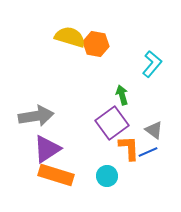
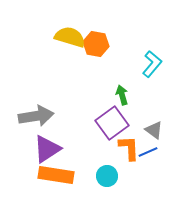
orange rectangle: rotated 8 degrees counterclockwise
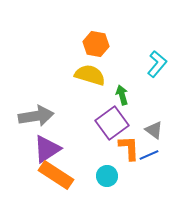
yellow semicircle: moved 20 px right, 38 px down
cyan L-shape: moved 5 px right
blue line: moved 1 px right, 3 px down
orange rectangle: rotated 24 degrees clockwise
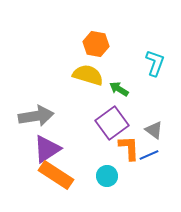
cyan L-shape: moved 2 px left, 1 px up; rotated 20 degrees counterclockwise
yellow semicircle: moved 2 px left
green arrow: moved 3 px left, 6 px up; rotated 42 degrees counterclockwise
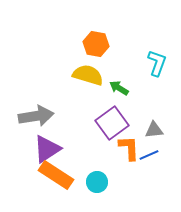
cyan L-shape: moved 2 px right
green arrow: moved 1 px up
gray triangle: rotated 42 degrees counterclockwise
cyan circle: moved 10 px left, 6 px down
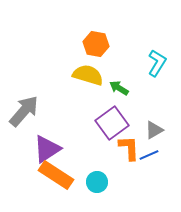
cyan L-shape: rotated 12 degrees clockwise
gray arrow: moved 12 px left, 5 px up; rotated 40 degrees counterclockwise
gray triangle: rotated 24 degrees counterclockwise
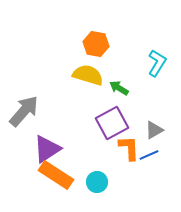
purple square: rotated 8 degrees clockwise
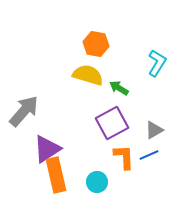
orange L-shape: moved 5 px left, 9 px down
orange rectangle: rotated 44 degrees clockwise
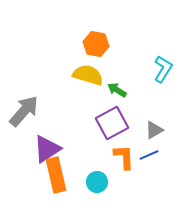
cyan L-shape: moved 6 px right, 6 px down
green arrow: moved 2 px left, 2 px down
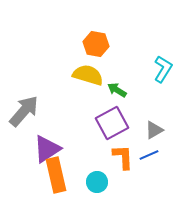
orange L-shape: moved 1 px left
